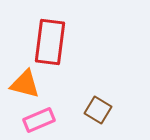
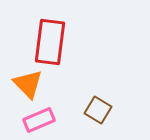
orange triangle: moved 3 px right; rotated 32 degrees clockwise
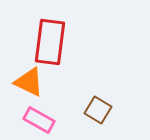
orange triangle: moved 1 px right, 2 px up; rotated 20 degrees counterclockwise
pink rectangle: rotated 52 degrees clockwise
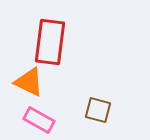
brown square: rotated 16 degrees counterclockwise
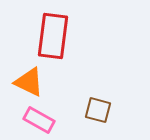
red rectangle: moved 3 px right, 6 px up
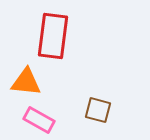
orange triangle: moved 3 px left; rotated 20 degrees counterclockwise
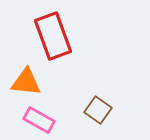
red rectangle: rotated 27 degrees counterclockwise
brown square: rotated 20 degrees clockwise
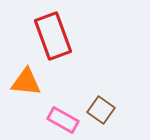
brown square: moved 3 px right
pink rectangle: moved 24 px right
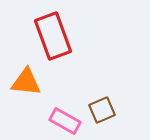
brown square: moved 1 px right; rotated 32 degrees clockwise
pink rectangle: moved 2 px right, 1 px down
